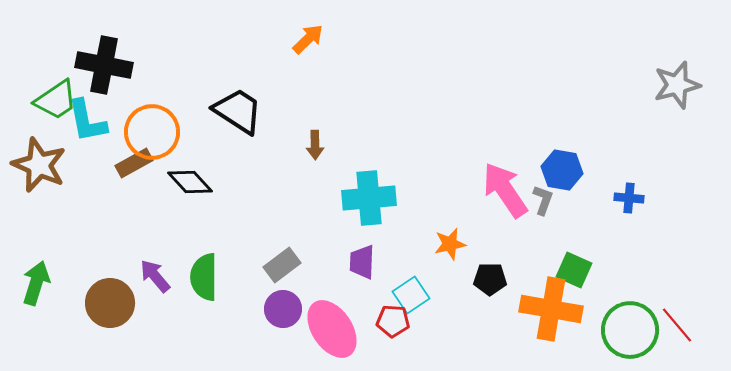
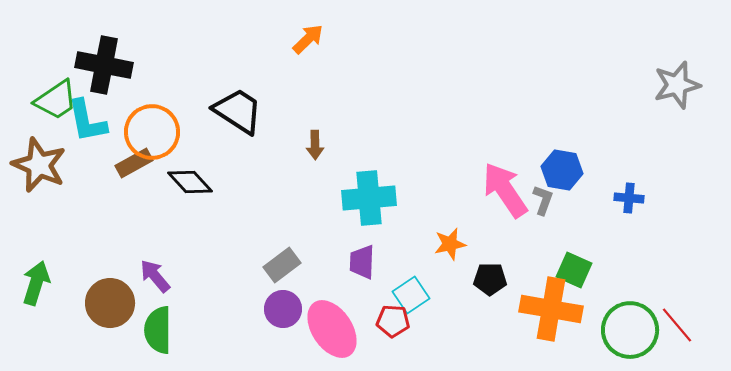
green semicircle: moved 46 px left, 53 px down
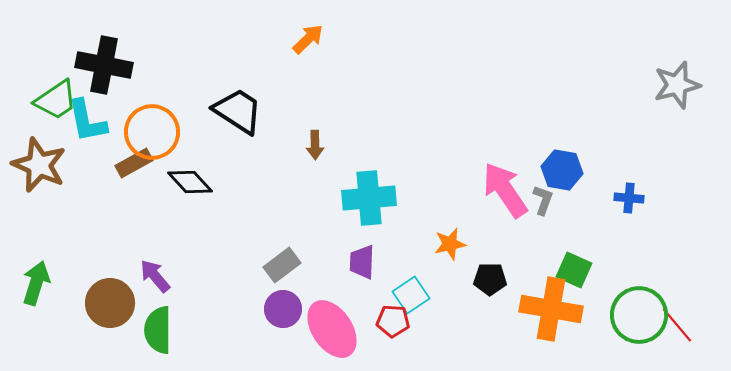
green circle: moved 9 px right, 15 px up
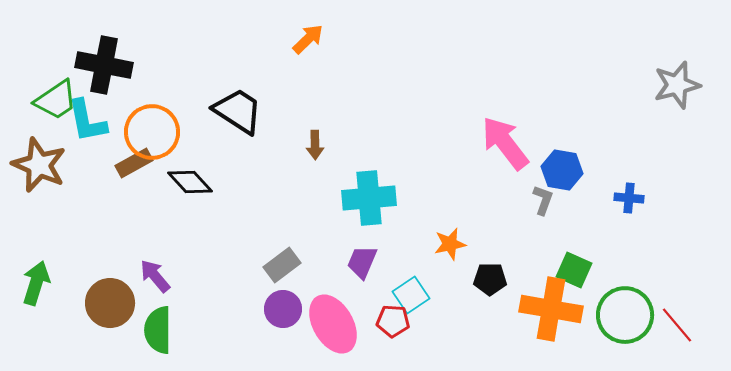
pink arrow: moved 47 px up; rotated 4 degrees counterclockwise
purple trapezoid: rotated 21 degrees clockwise
green circle: moved 14 px left
pink ellipse: moved 1 px right, 5 px up; rotated 4 degrees clockwise
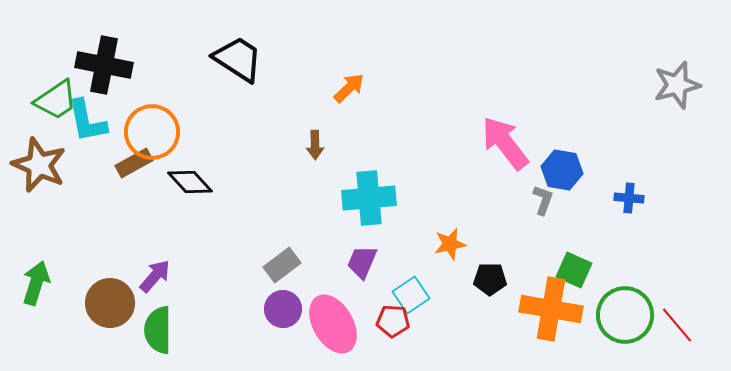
orange arrow: moved 41 px right, 49 px down
black trapezoid: moved 52 px up
purple arrow: rotated 81 degrees clockwise
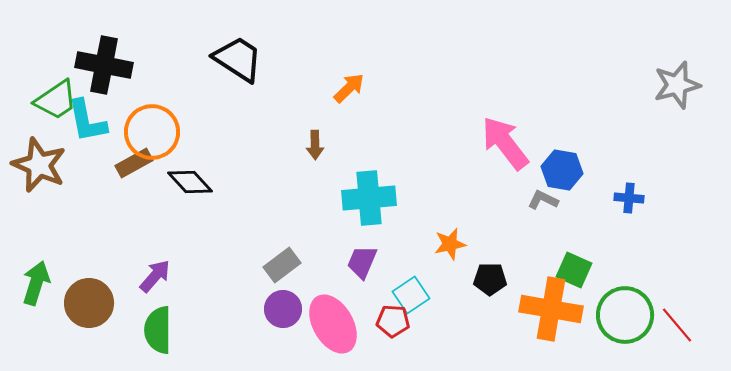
gray L-shape: rotated 84 degrees counterclockwise
brown circle: moved 21 px left
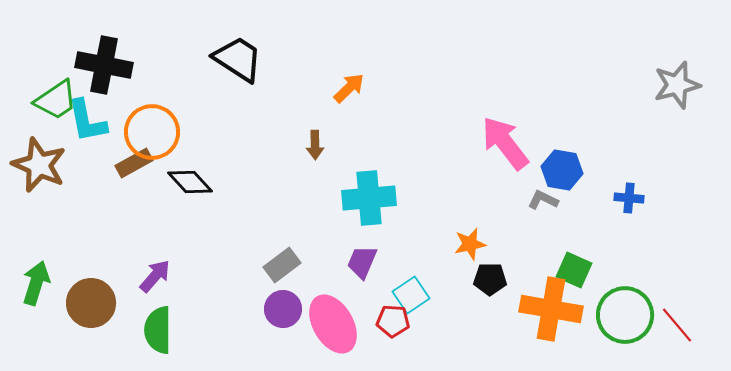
orange star: moved 20 px right
brown circle: moved 2 px right
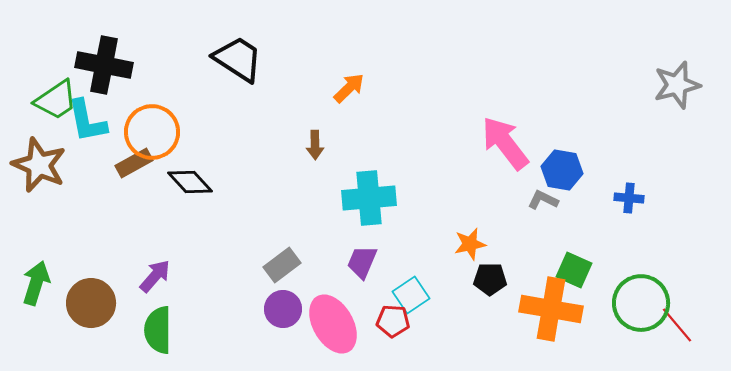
green circle: moved 16 px right, 12 px up
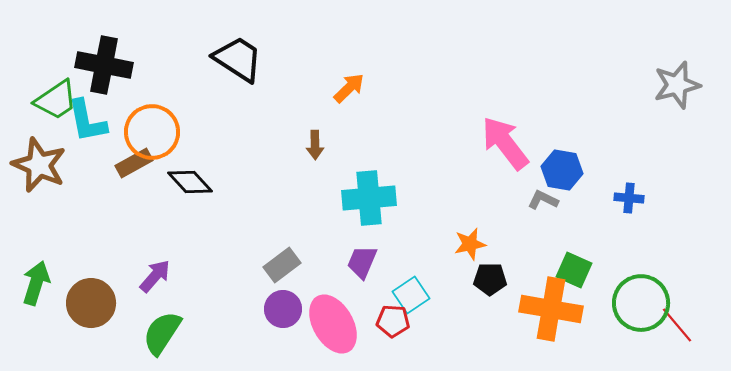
green semicircle: moved 4 px right, 3 px down; rotated 33 degrees clockwise
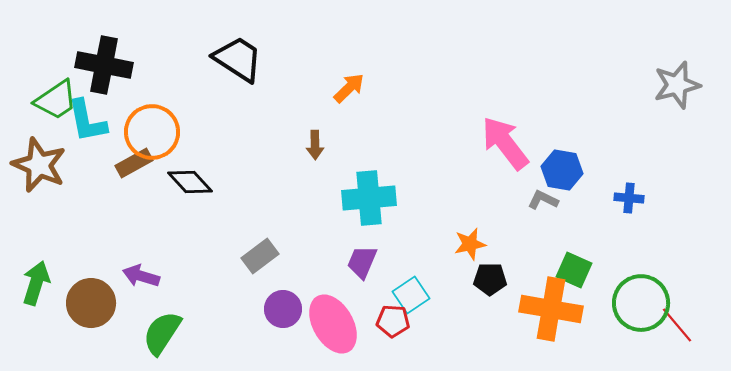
gray rectangle: moved 22 px left, 9 px up
purple arrow: moved 14 px left; rotated 114 degrees counterclockwise
